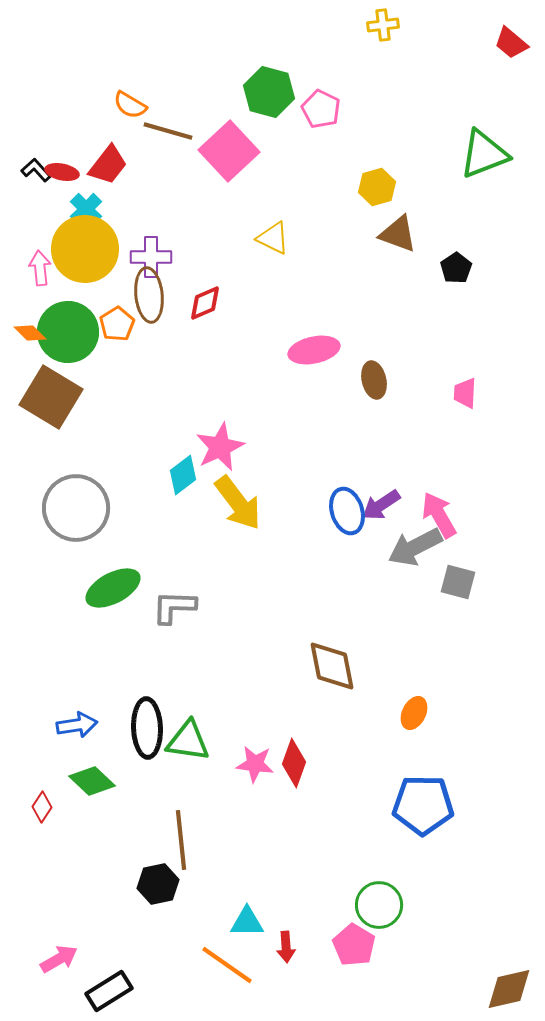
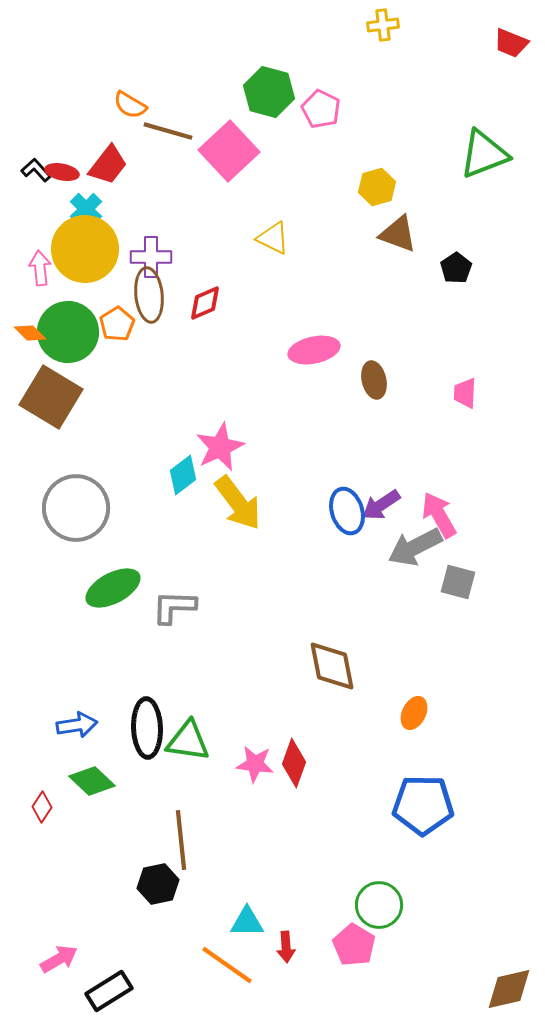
red trapezoid at (511, 43): rotated 18 degrees counterclockwise
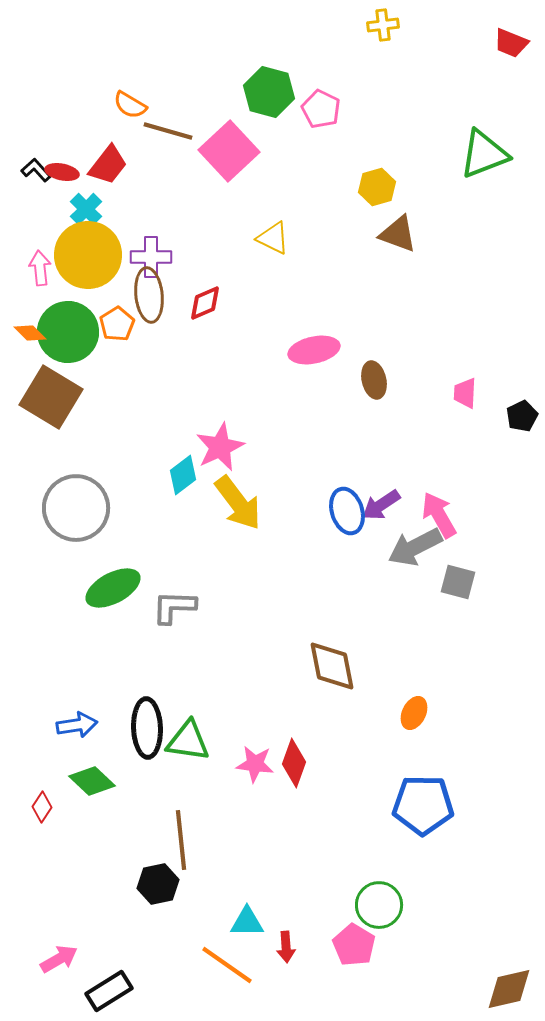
yellow circle at (85, 249): moved 3 px right, 6 px down
black pentagon at (456, 268): moved 66 px right, 148 px down; rotated 8 degrees clockwise
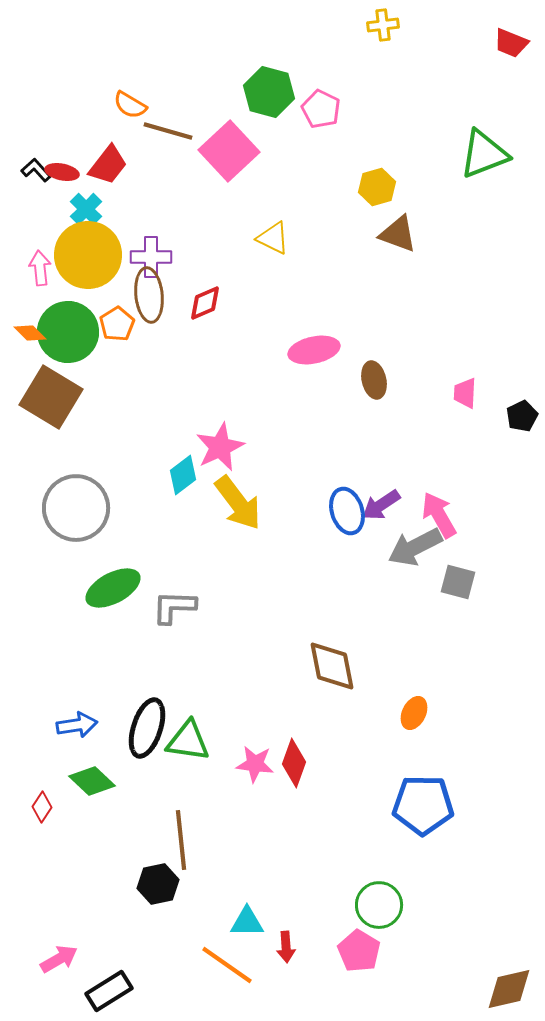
black ellipse at (147, 728): rotated 20 degrees clockwise
pink pentagon at (354, 945): moved 5 px right, 6 px down
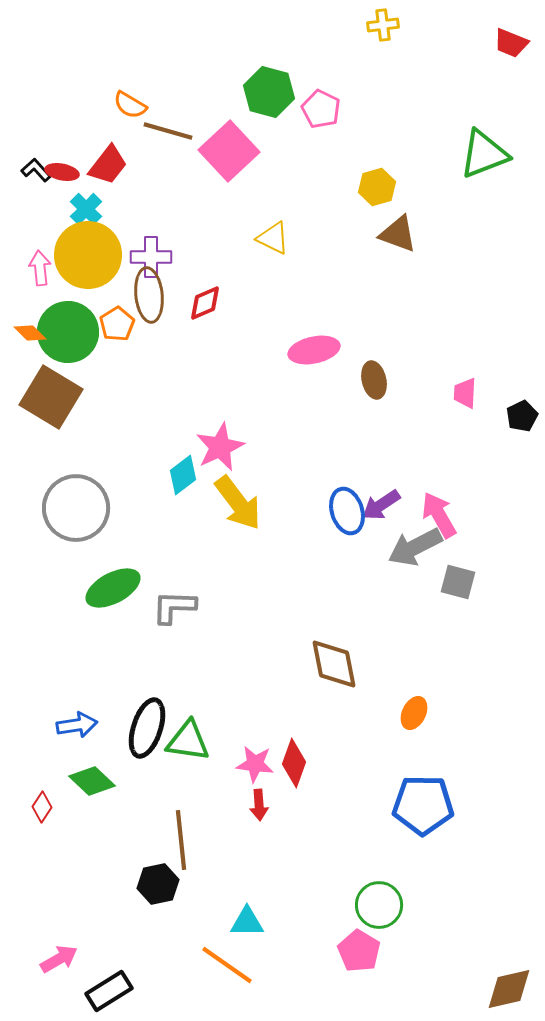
brown diamond at (332, 666): moved 2 px right, 2 px up
red arrow at (286, 947): moved 27 px left, 142 px up
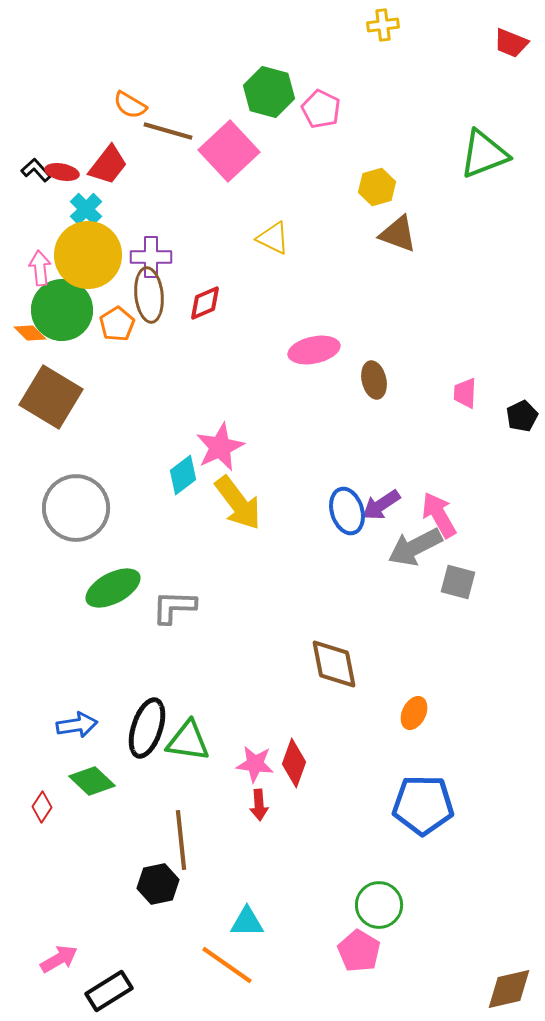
green circle at (68, 332): moved 6 px left, 22 px up
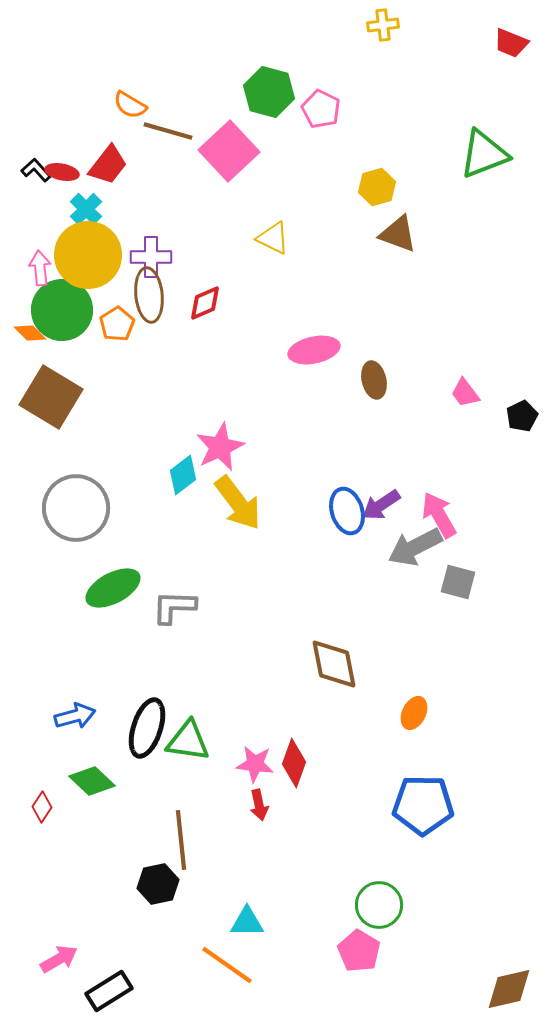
pink trapezoid at (465, 393): rotated 40 degrees counterclockwise
blue arrow at (77, 725): moved 2 px left, 9 px up; rotated 6 degrees counterclockwise
red arrow at (259, 805): rotated 8 degrees counterclockwise
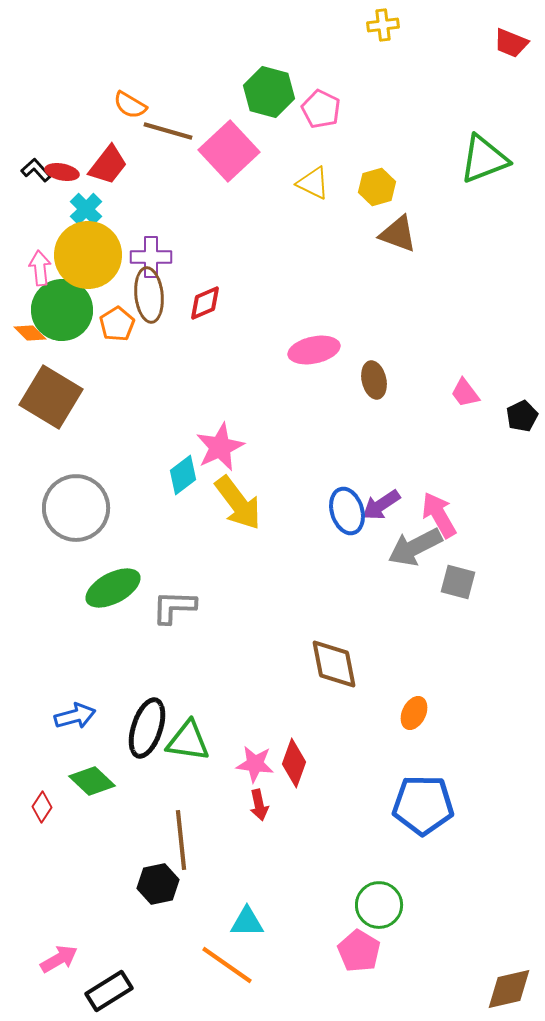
green triangle at (484, 154): moved 5 px down
yellow triangle at (273, 238): moved 40 px right, 55 px up
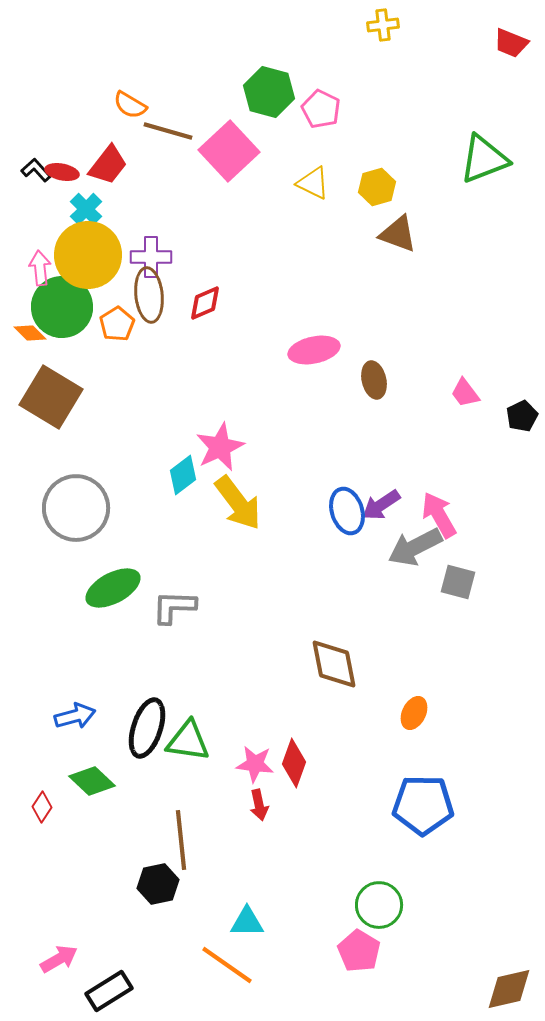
green circle at (62, 310): moved 3 px up
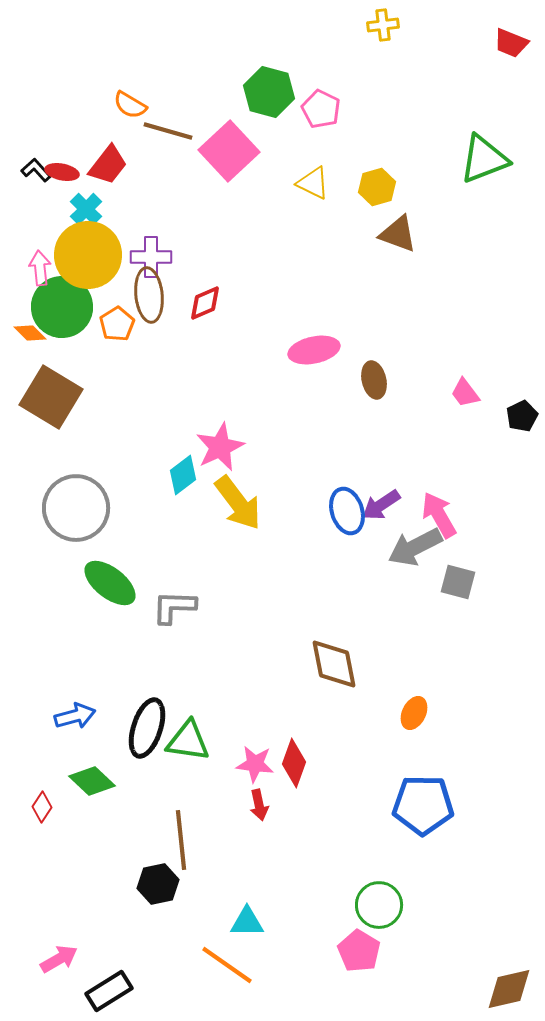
green ellipse at (113, 588): moved 3 px left, 5 px up; rotated 66 degrees clockwise
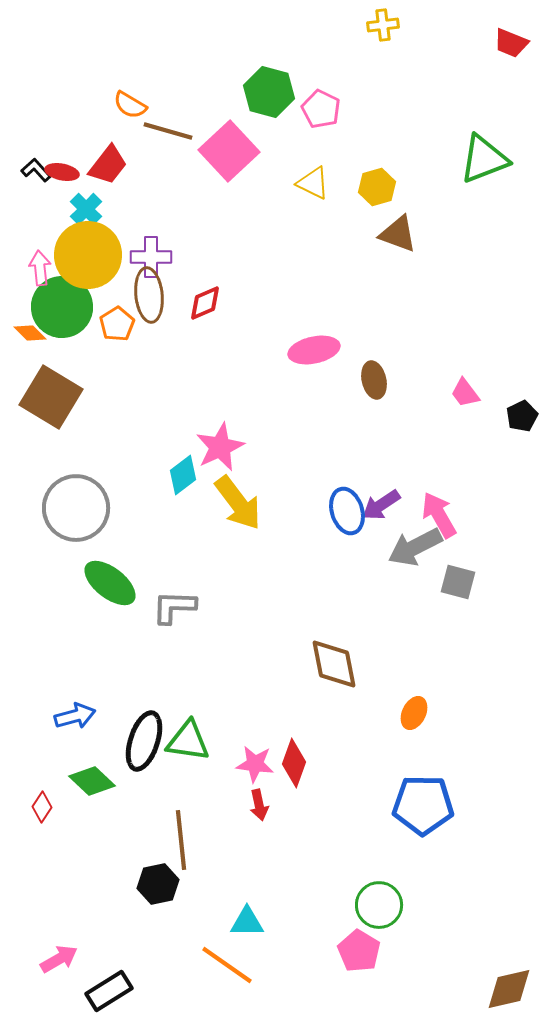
black ellipse at (147, 728): moved 3 px left, 13 px down
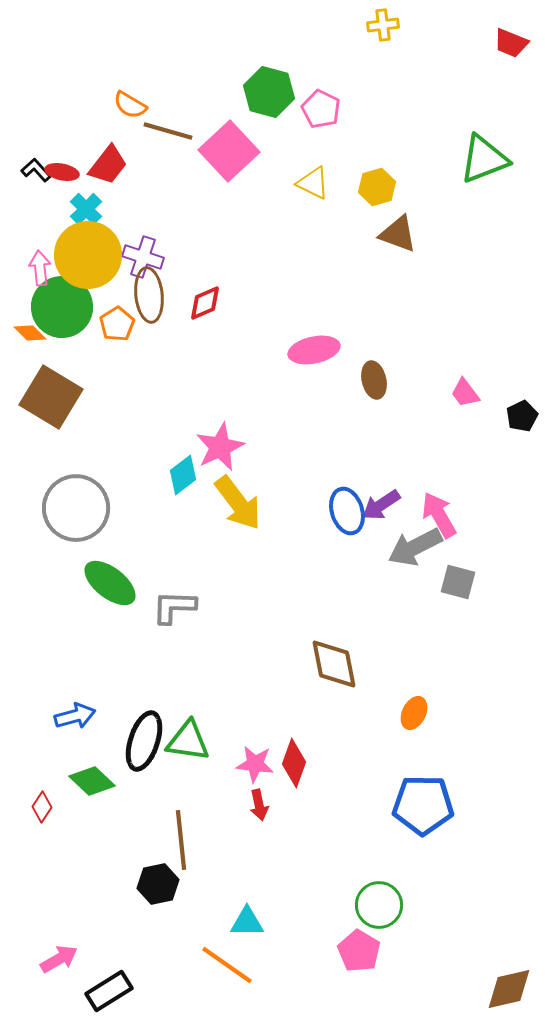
purple cross at (151, 257): moved 8 px left; rotated 18 degrees clockwise
